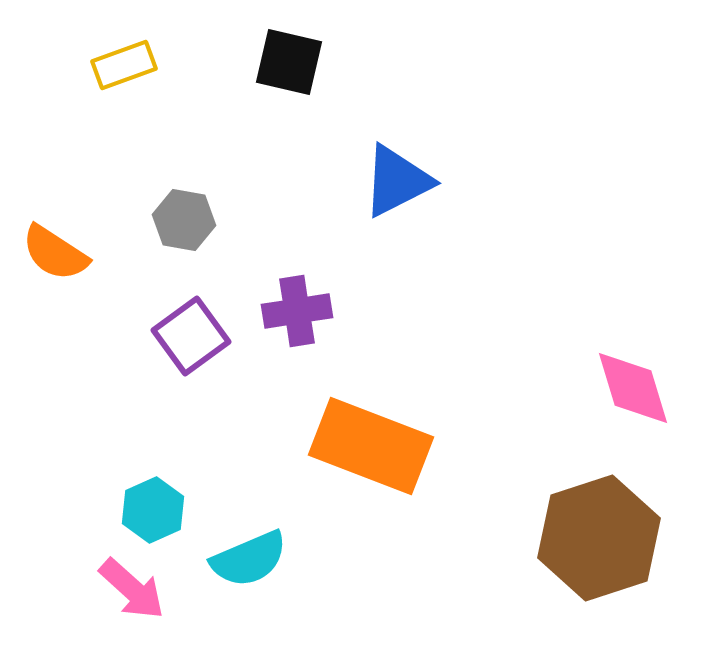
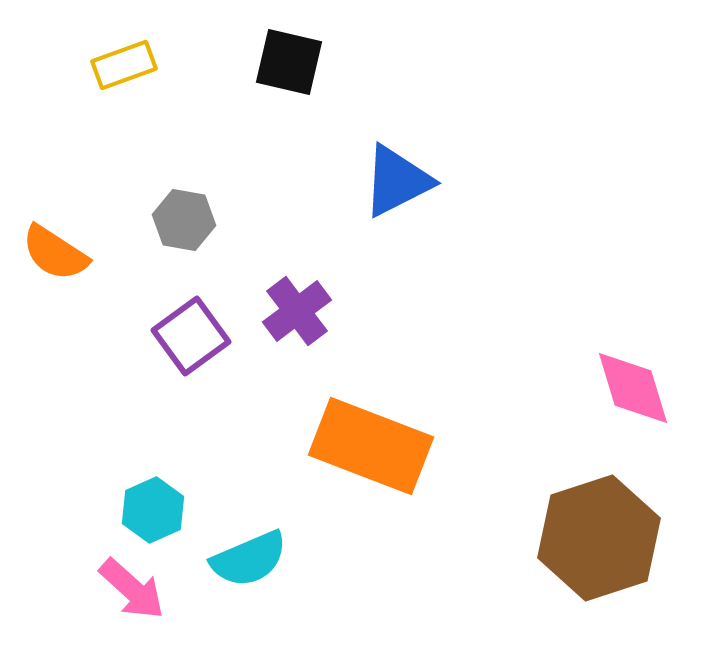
purple cross: rotated 28 degrees counterclockwise
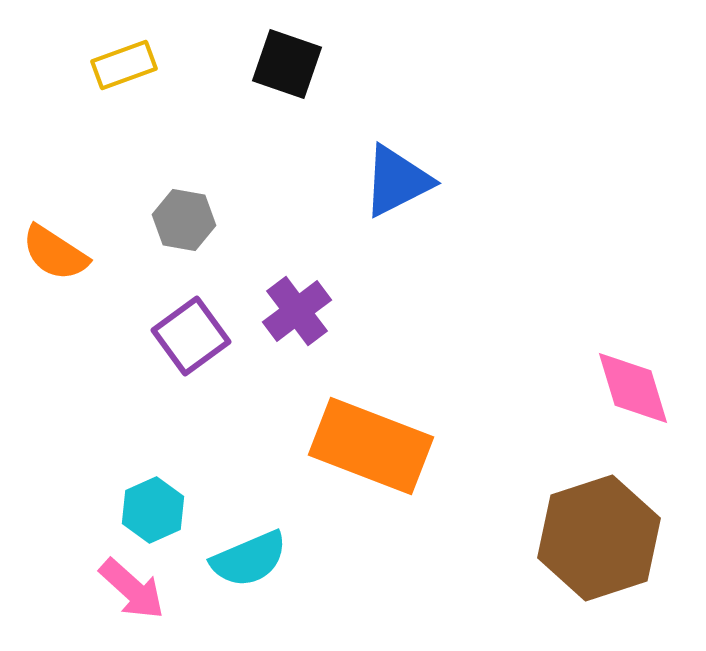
black square: moved 2 px left, 2 px down; rotated 6 degrees clockwise
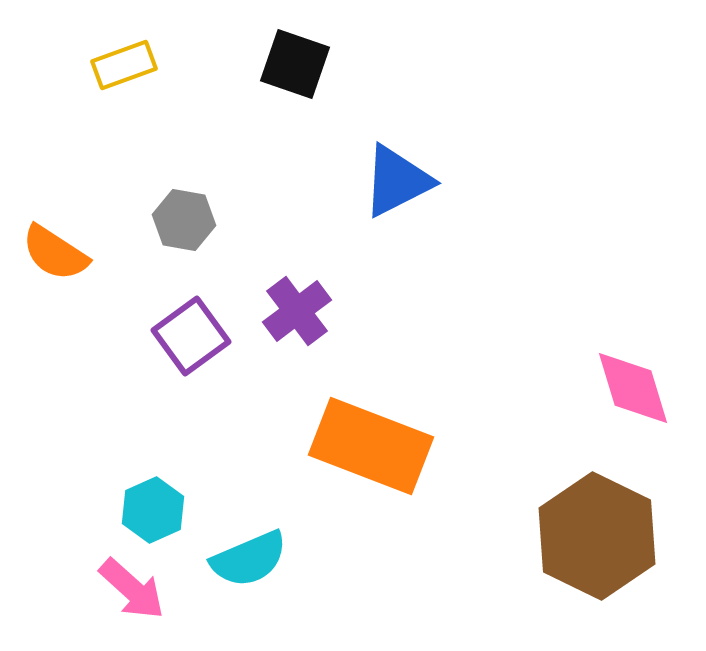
black square: moved 8 px right
brown hexagon: moved 2 px left, 2 px up; rotated 16 degrees counterclockwise
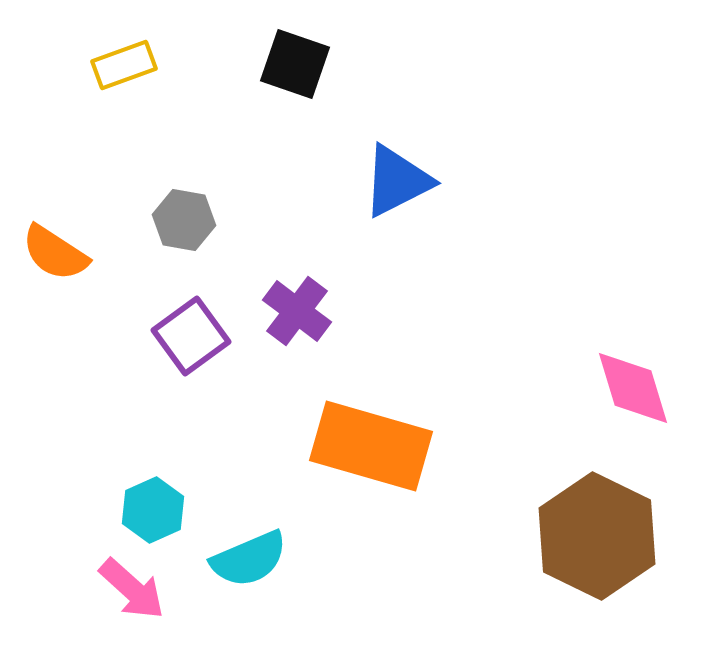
purple cross: rotated 16 degrees counterclockwise
orange rectangle: rotated 5 degrees counterclockwise
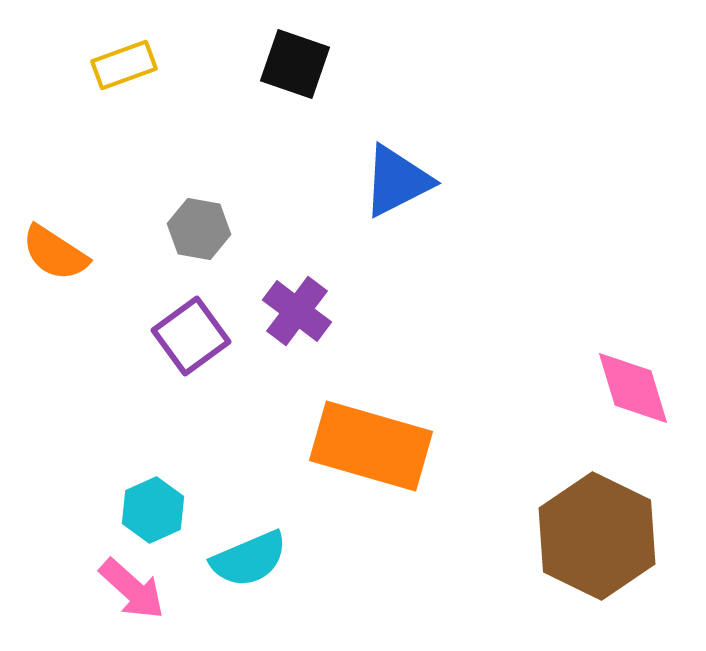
gray hexagon: moved 15 px right, 9 px down
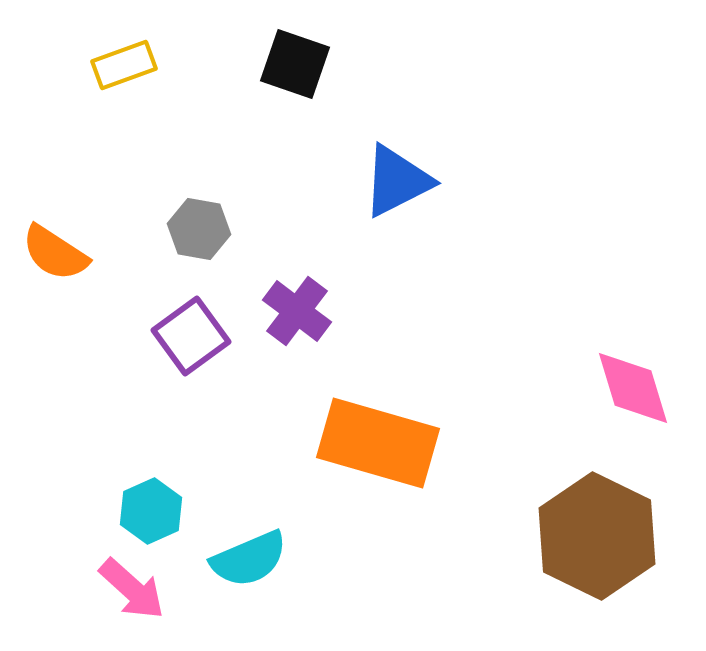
orange rectangle: moved 7 px right, 3 px up
cyan hexagon: moved 2 px left, 1 px down
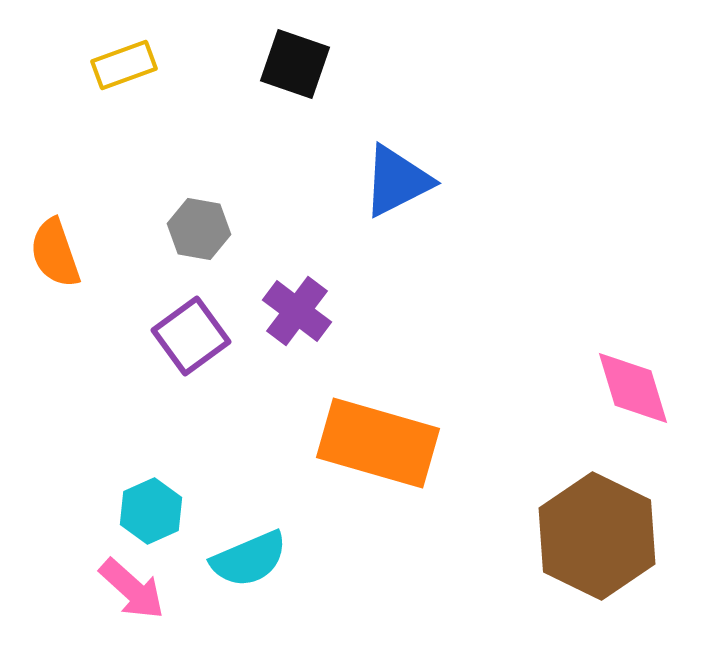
orange semicircle: rotated 38 degrees clockwise
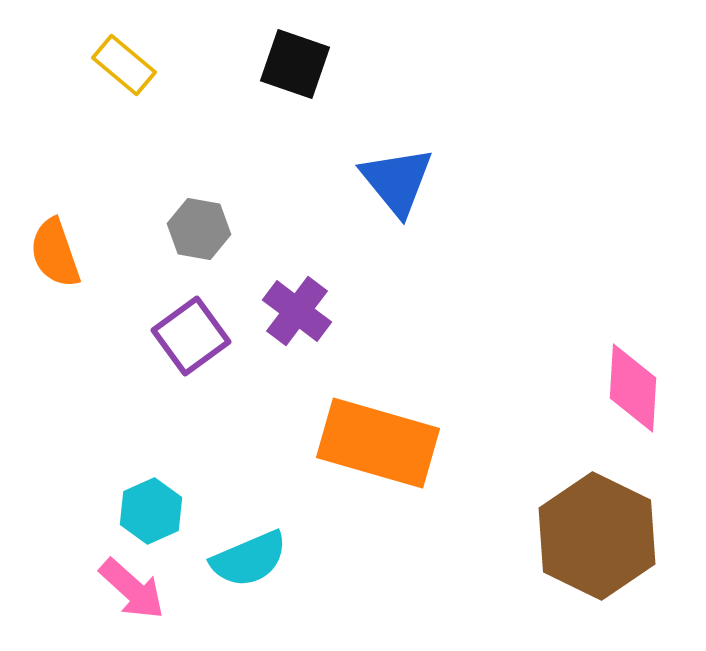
yellow rectangle: rotated 60 degrees clockwise
blue triangle: rotated 42 degrees counterclockwise
pink diamond: rotated 20 degrees clockwise
